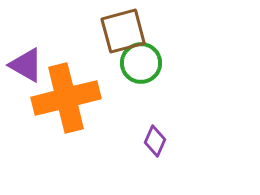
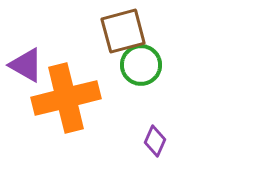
green circle: moved 2 px down
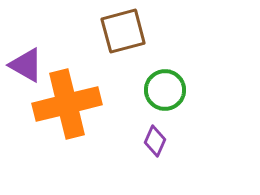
green circle: moved 24 px right, 25 px down
orange cross: moved 1 px right, 6 px down
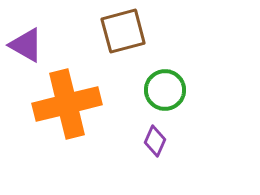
purple triangle: moved 20 px up
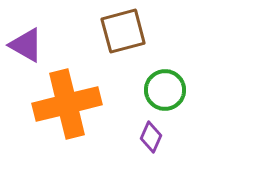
purple diamond: moved 4 px left, 4 px up
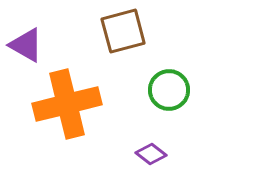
green circle: moved 4 px right
purple diamond: moved 17 px down; rotated 76 degrees counterclockwise
